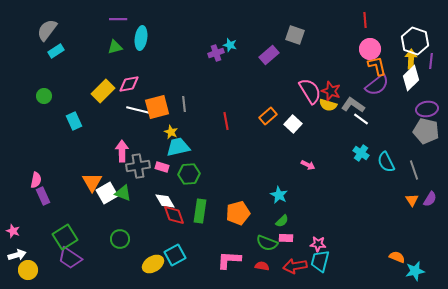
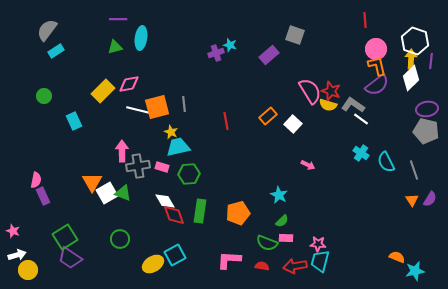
pink circle at (370, 49): moved 6 px right
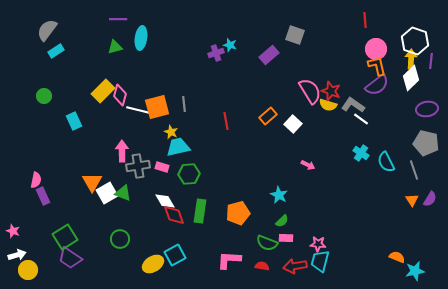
pink diamond at (129, 84): moved 9 px left, 11 px down; rotated 65 degrees counterclockwise
gray pentagon at (426, 131): moved 12 px down
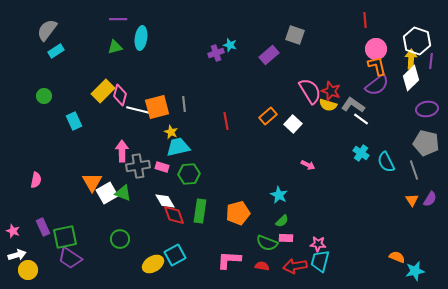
white hexagon at (415, 41): moved 2 px right
purple rectangle at (43, 196): moved 31 px down
green square at (65, 237): rotated 20 degrees clockwise
